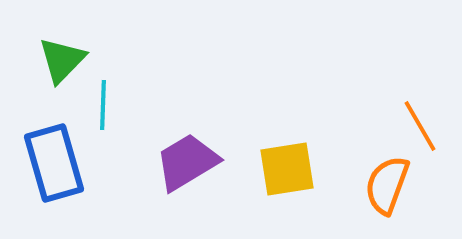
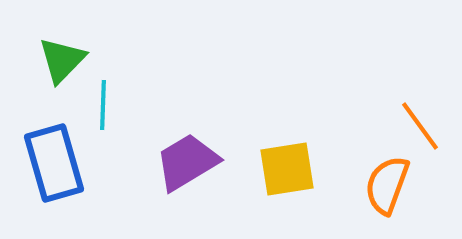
orange line: rotated 6 degrees counterclockwise
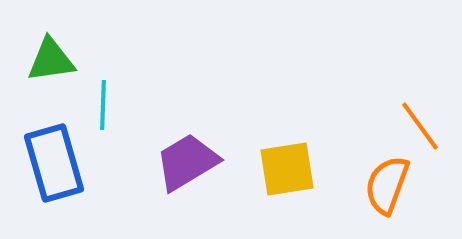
green triangle: moved 11 px left; rotated 38 degrees clockwise
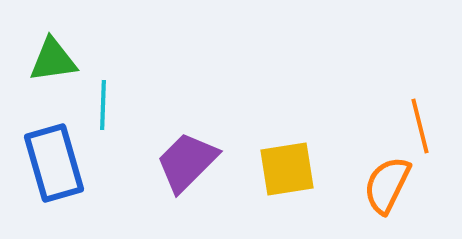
green triangle: moved 2 px right
orange line: rotated 22 degrees clockwise
purple trapezoid: rotated 14 degrees counterclockwise
orange semicircle: rotated 6 degrees clockwise
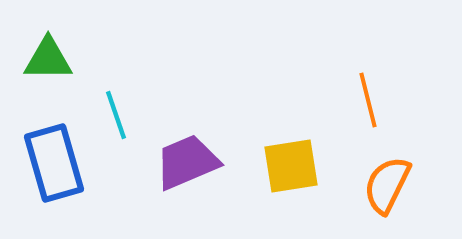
green triangle: moved 5 px left, 1 px up; rotated 8 degrees clockwise
cyan line: moved 13 px right, 10 px down; rotated 21 degrees counterclockwise
orange line: moved 52 px left, 26 px up
purple trapezoid: rotated 22 degrees clockwise
yellow square: moved 4 px right, 3 px up
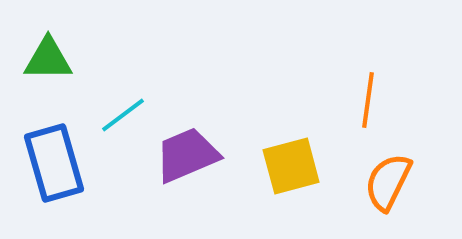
orange line: rotated 22 degrees clockwise
cyan line: moved 7 px right; rotated 72 degrees clockwise
purple trapezoid: moved 7 px up
yellow square: rotated 6 degrees counterclockwise
orange semicircle: moved 1 px right, 3 px up
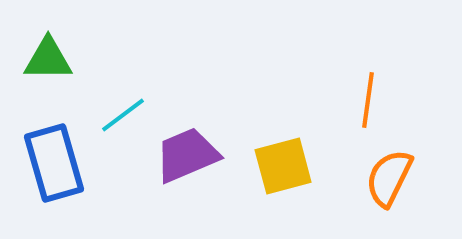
yellow square: moved 8 px left
orange semicircle: moved 1 px right, 4 px up
